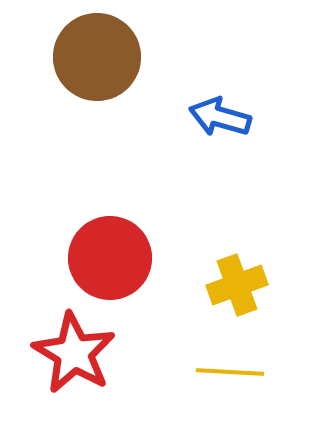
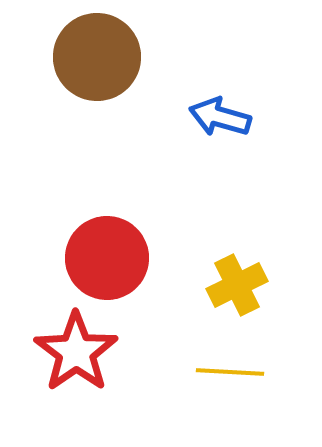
red circle: moved 3 px left
yellow cross: rotated 6 degrees counterclockwise
red star: moved 2 px right, 1 px up; rotated 6 degrees clockwise
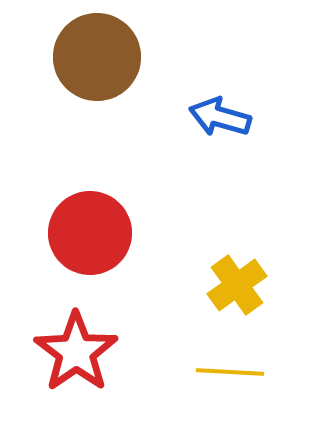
red circle: moved 17 px left, 25 px up
yellow cross: rotated 10 degrees counterclockwise
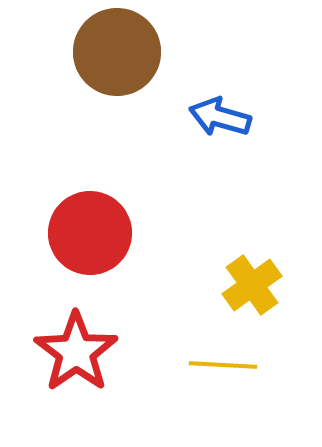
brown circle: moved 20 px right, 5 px up
yellow cross: moved 15 px right
yellow line: moved 7 px left, 7 px up
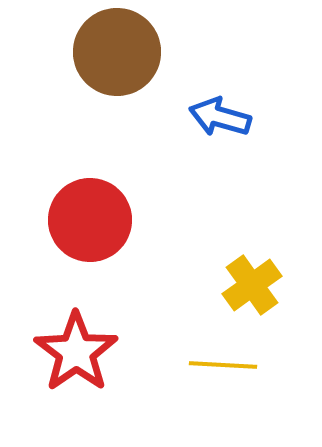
red circle: moved 13 px up
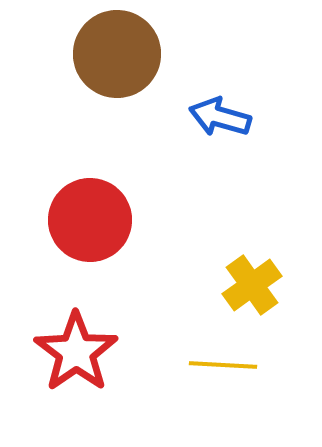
brown circle: moved 2 px down
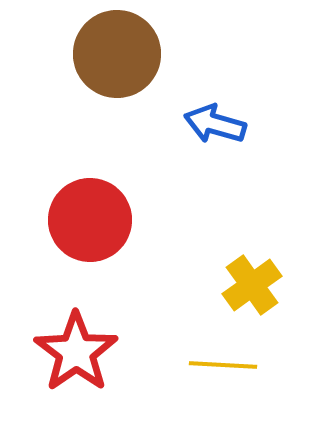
blue arrow: moved 5 px left, 7 px down
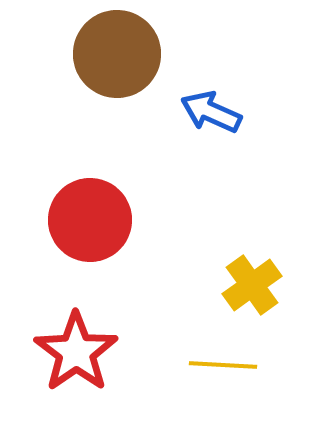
blue arrow: moved 4 px left, 12 px up; rotated 8 degrees clockwise
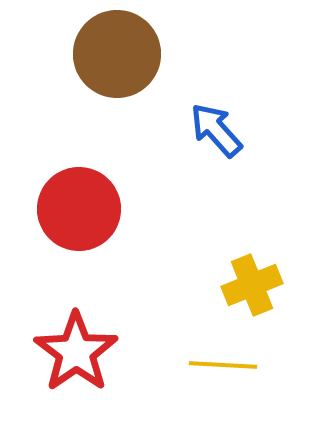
blue arrow: moved 5 px right, 18 px down; rotated 24 degrees clockwise
red circle: moved 11 px left, 11 px up
yellow cross: rotated 14 degrees clockwise
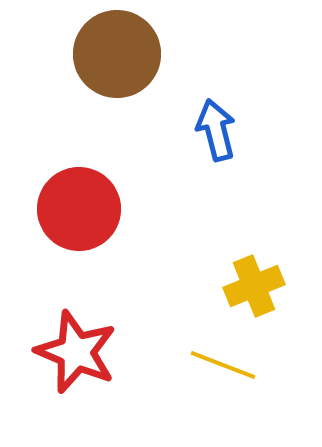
blue arrow: rotated 28 degrees clockwise
yellow cross: moved 2 px right, 1 px down
red star: rotated 14 degrees counterclockwise
yellow line: rotated 18 degrees clockwise
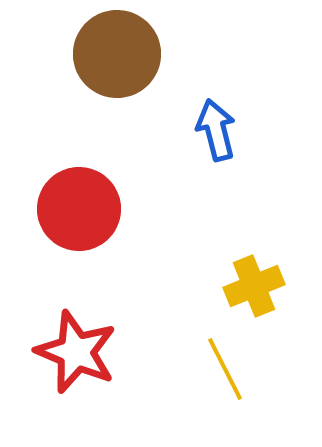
yellow line: moved 2 px right, 4 px down; rotated 42 degrees clockwise
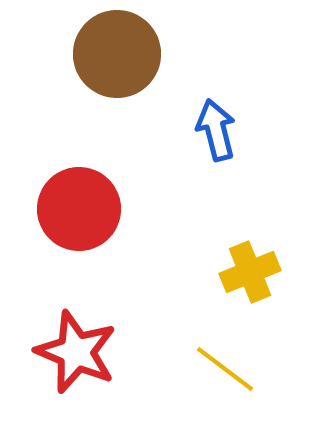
yellow cross: moved 4 px left, 14 px up
yellow line: rotated 26 degrees counterclockwise
